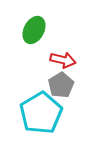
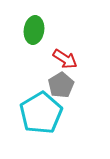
green ellipse: rotated 20 degrees counterclockwise
red arrow: moved 2 px right, 1 px up; rotated 20 degrees clockwise
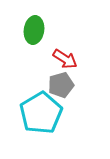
gray pentagon: rotated 15 degrees clockwise
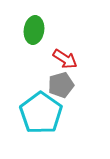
cyan pentagon: rotated 6 degrees counterclockwise
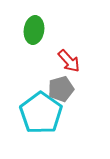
red arrow: moved 4 px right, 2 px down; rotated 15 degrees clockwise
gray pentagon: moved 4 px down
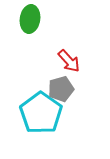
green ellipse: moved 4 px left, 11 px up
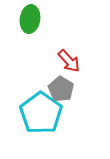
gray pentagon: rotated 25 degrees counterclockwise
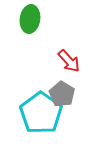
gray pentagon: moved 1 px right, 5 px down
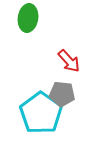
green ellipse: moved 2 px left, 1 px up
gray pentagon: rotated 25 degrees counterclockwise
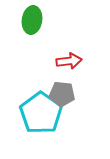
green ellipse: moved 4 px right, 2 px down
red arrow: rotated 55 degrees counterclockwise
